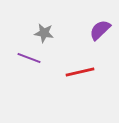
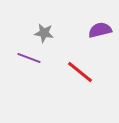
purple semicircle: rotated 30 degrees clockwise
red line: rotated 52 degrees clockwise
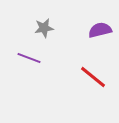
gray star: moved 5 px up; rotated 18 degrees counterclockwise
red line: moved 13 px right, 5 px down
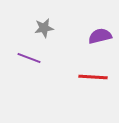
purple semicircle: moved 6 px down
red line: rotated 36 degrees counterclockwise
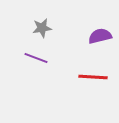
gray star: moved 2 px left
purple line: moved 7 px right
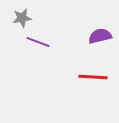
gray star: moved 20 px left, 10 px up
purple line: moved 2 px right, 16 px up
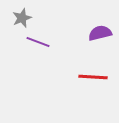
gray star: rotated 12 degrees counterclockwise
purple semicircle: moved 3 px up
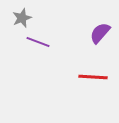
purple semicircle: rotated 35 degrees counterclockwise
